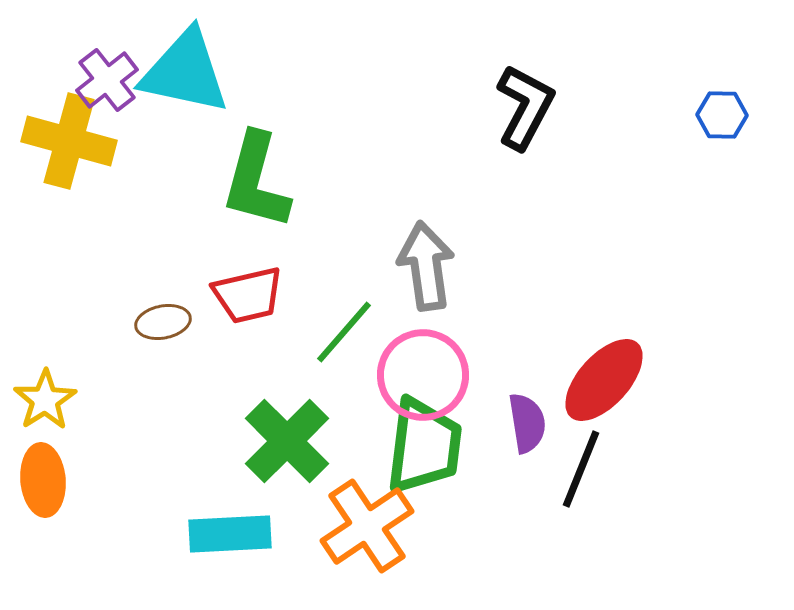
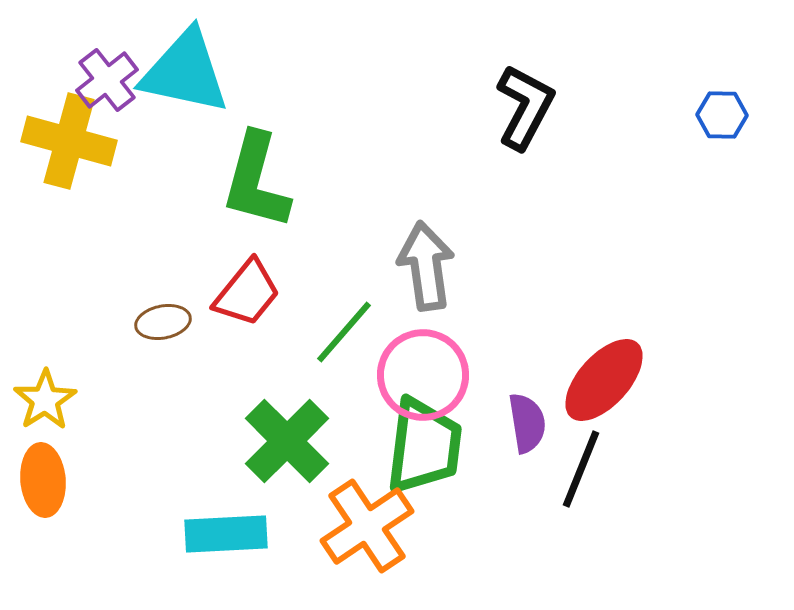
red trapezoid: moved 1 px left, 2 px up; rotated 38 degrees counterclockwise
cyan rectangle: moved 4 px left
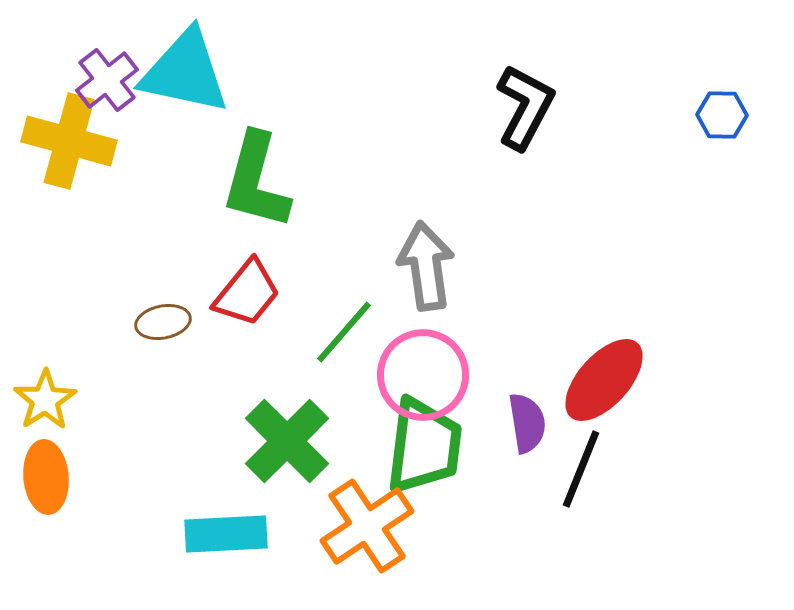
orange ellipse: moved 3 px right, 3 px up
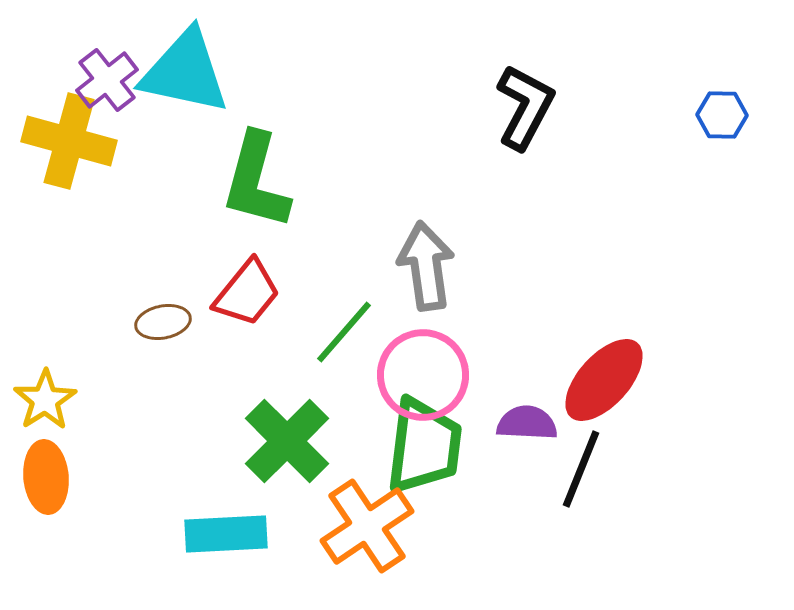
purple semicircle: rotated 78 degrees counterclockwise
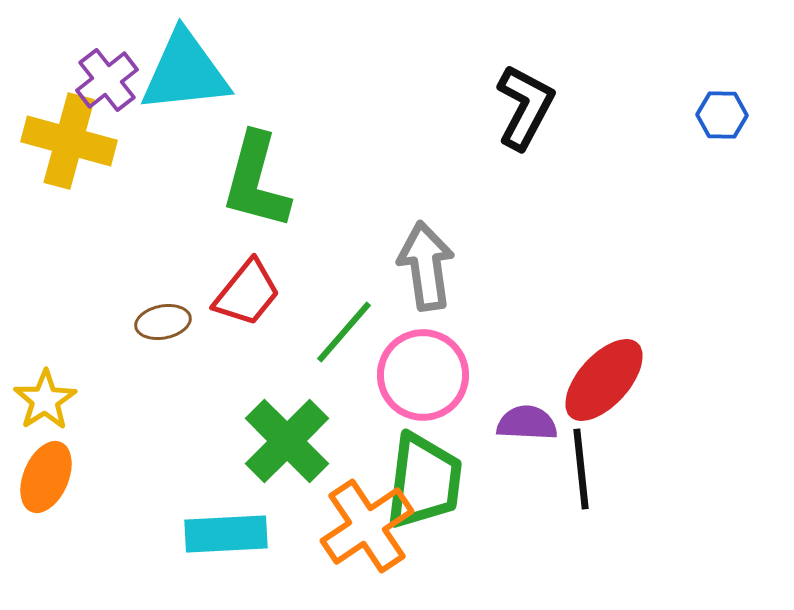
cyan triangle: rotated 18 degrees counterclockwise
green trapezoid: moved 35 px down
black line: rotated 28 degrees counterclockwise
orange ellipse: rotated 28 degrees clockwise
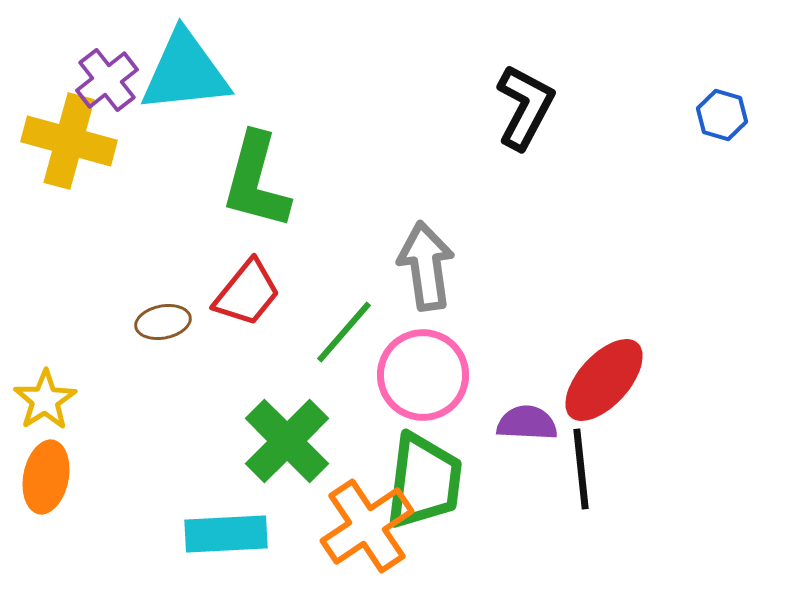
blue hexagon: rotated 15 degrees clockwise
orange ellipse: rotated 12 degrees counterclockwise
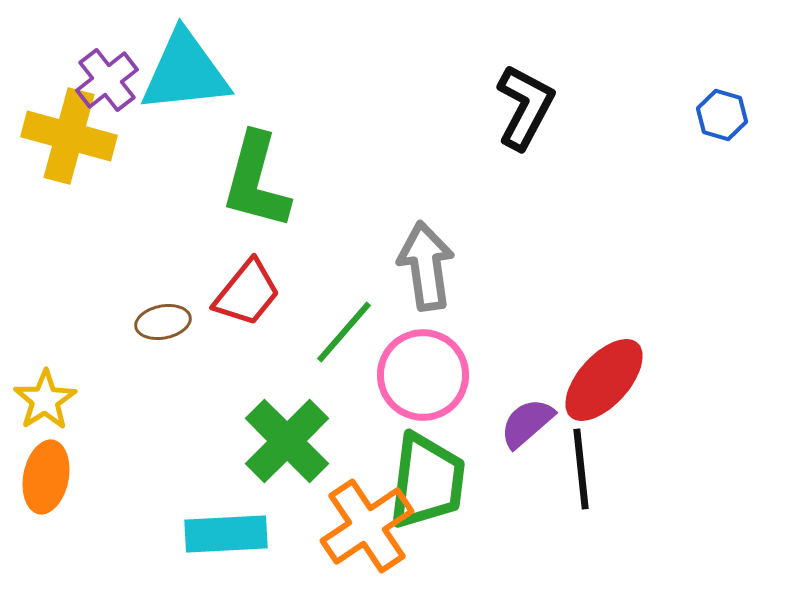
yellow cross: moved 5 px up
purple semicircle: rotated 44 degrees counterclockwise
green trapezoid: moved 3 px right
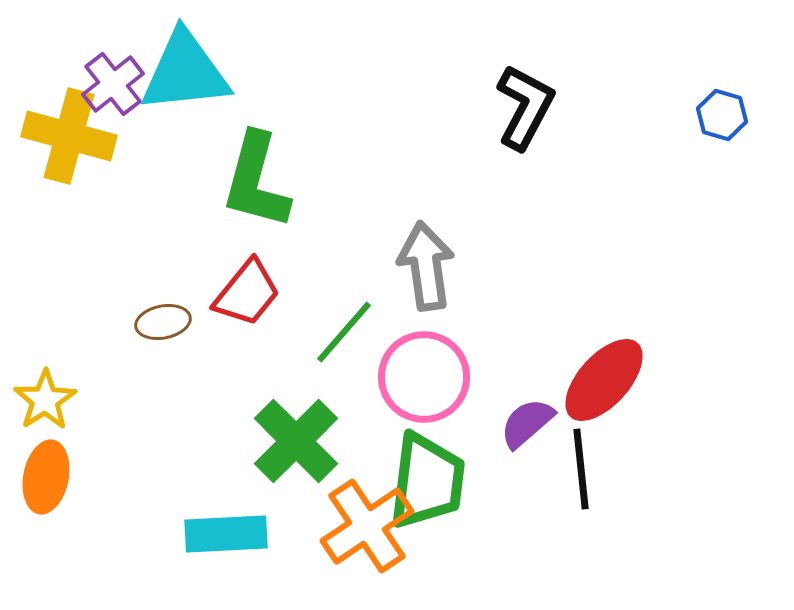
purple cross: moved 6 px right, 4 px down
pink circle: moved 1 px right, 2 px down
green cross: moved 9 px right
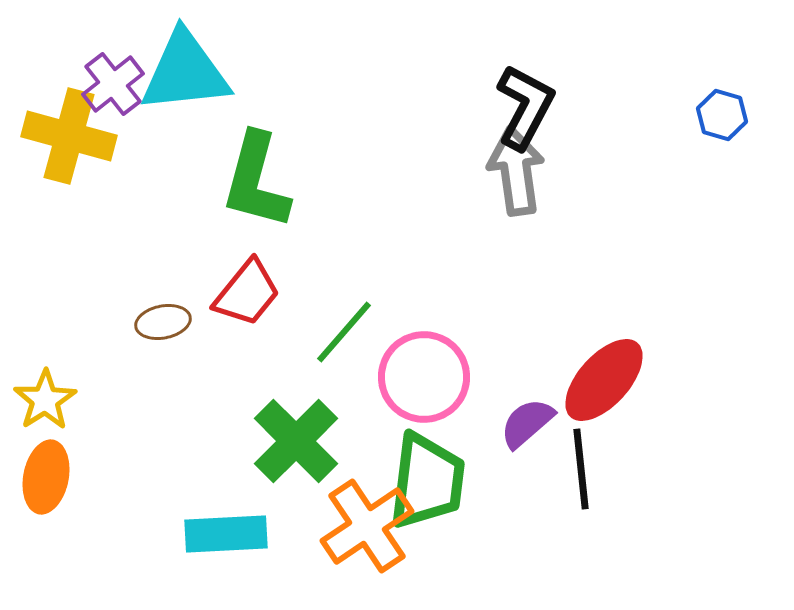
gray arrow: moved 90 px right, 95 px up
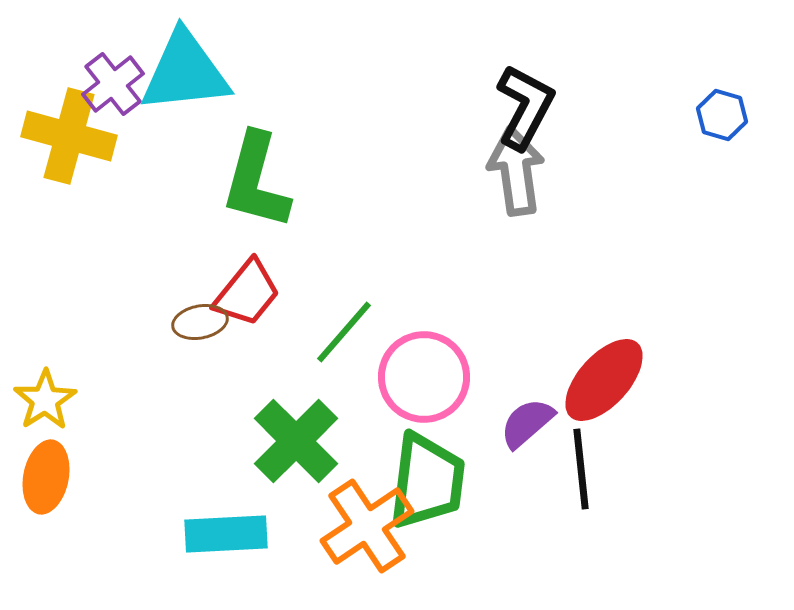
brown ellipse: moved 37 px right
